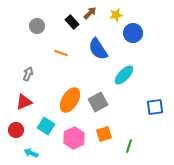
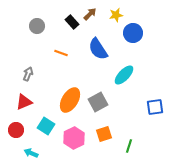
brown arrow: moved 1 px down
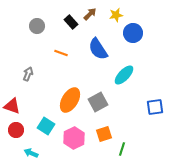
black rectangle: moved 1 px left
red triangle: moved 12 px left, 4 px down; rotated 42 degrees clockwise
green line: moved 7 px left, 3 px down
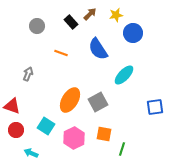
orange square: rotated 28 degrees clockwise
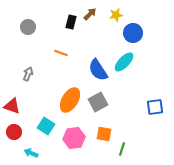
black rectangle: rotated 56 degrees clockwise
gray circle: moved 9 px left, 1 px down
blue semicircle: moved 21 px down
cyan ellipse: moved 13 px up
red circle: moved 2 px left, 2 px down
pink hexagon: rotated 20 degrees clockwise
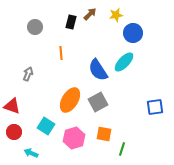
gray circle: moved 7 px right
orange line: rotated 64 degrees clockwise
pink hexagon: rotated 10 degrees counterclockwise
